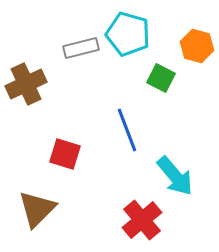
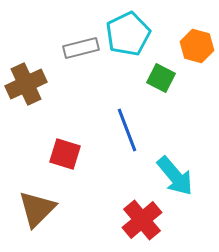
cyan pentagon: rotated 30 degrees clockwise
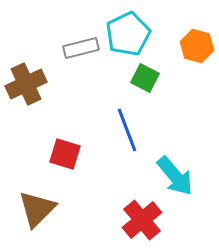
green square: moved 16 px left
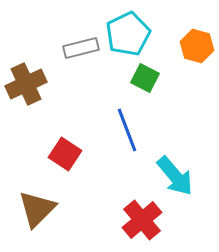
red square: rotated 16 degrees clockwise
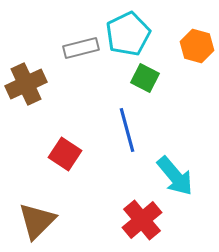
blue line: rotated 6 degrees clockwise
brown triangle: moved 12 px down
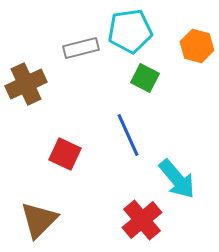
cyan pentagon: moved 2 px right, 3 px up; rotated 18 degrees clockwise
blue line: moved 1 px right, 5 px down; rotated 9 degrees counterclockwise
red square: rotated 8 degrees counterclockwise
cyan arrow: moved 2 px right, 3 px down
brown triangle: moved 2 px right, 1 px up
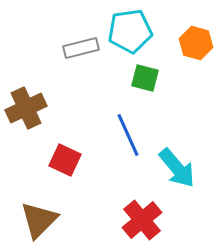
orange hexagon: moved 1 px left, 3 px up
green square: rotated 12 degrees counterclockwise
brown cross: moved 24 px down
red square: moved 6 px down
cyan arrow: moved 11 px up
